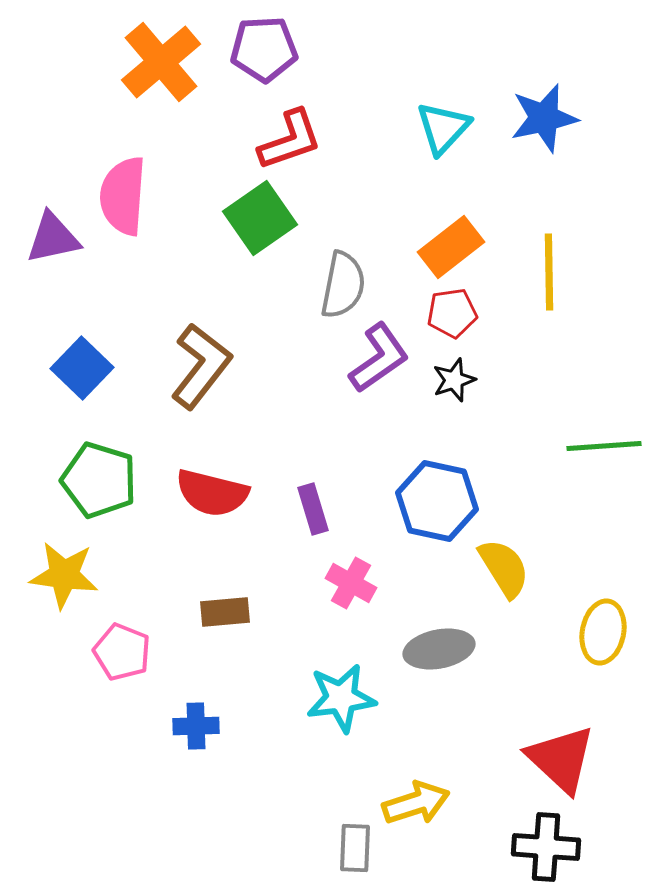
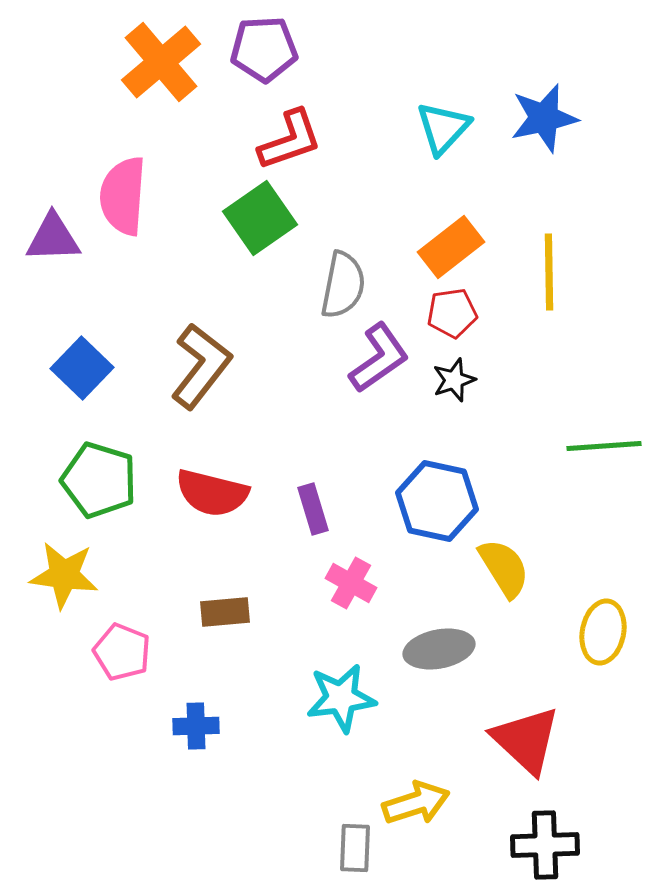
purple triangle: rotated 10 degrees clockwise
red triangle: moved 35 px left, 19 px up
black cross: moved 1 px left, 2 px up; rotated 6 degrees counterclockwise
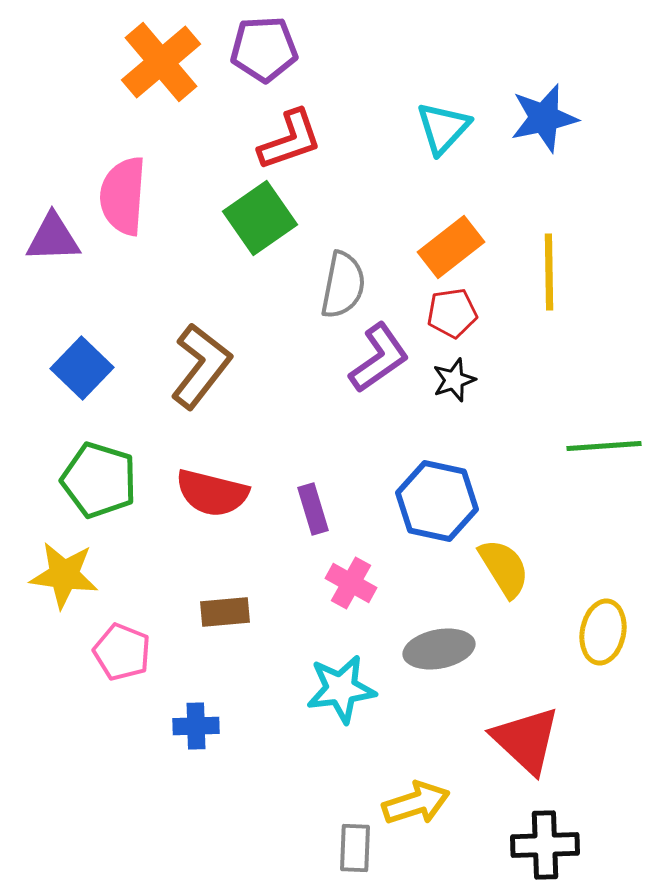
cyan star: moved 9 px up
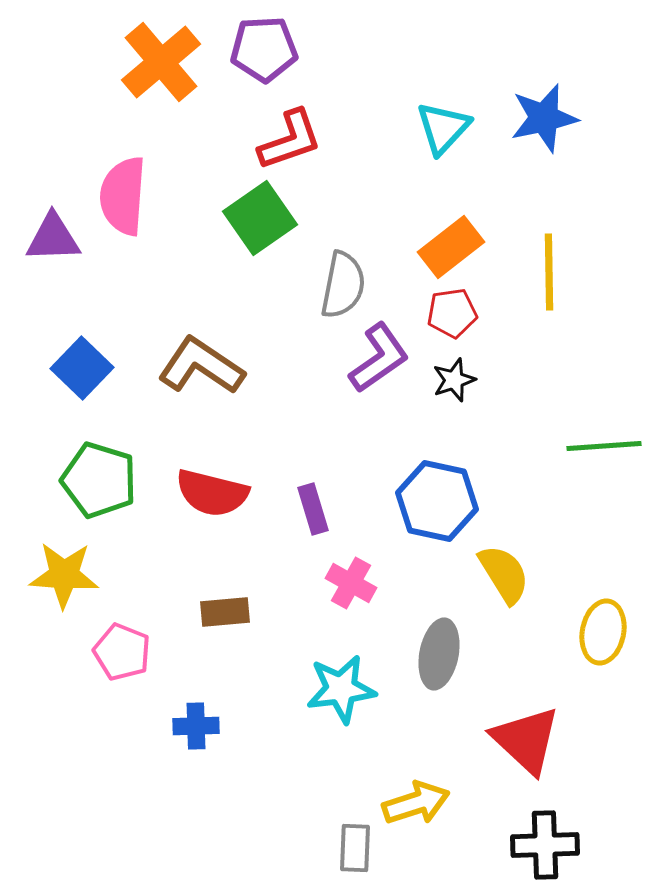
brown L-shape: rotated 94 degrees counterclockwise
yellow semicircle: moved 6 px down
yellow star: rotated 4 degrees counterclockwise
gray ellipse: moved 5 px down; rotated 68 degrees counterclockwise
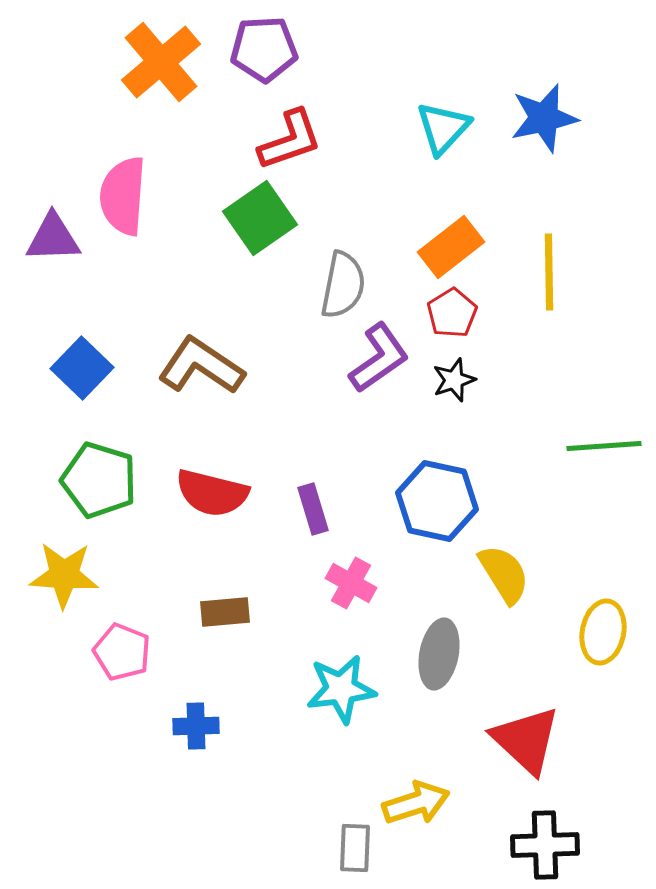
red pentagon: rotated 24 degrees counterclockwise
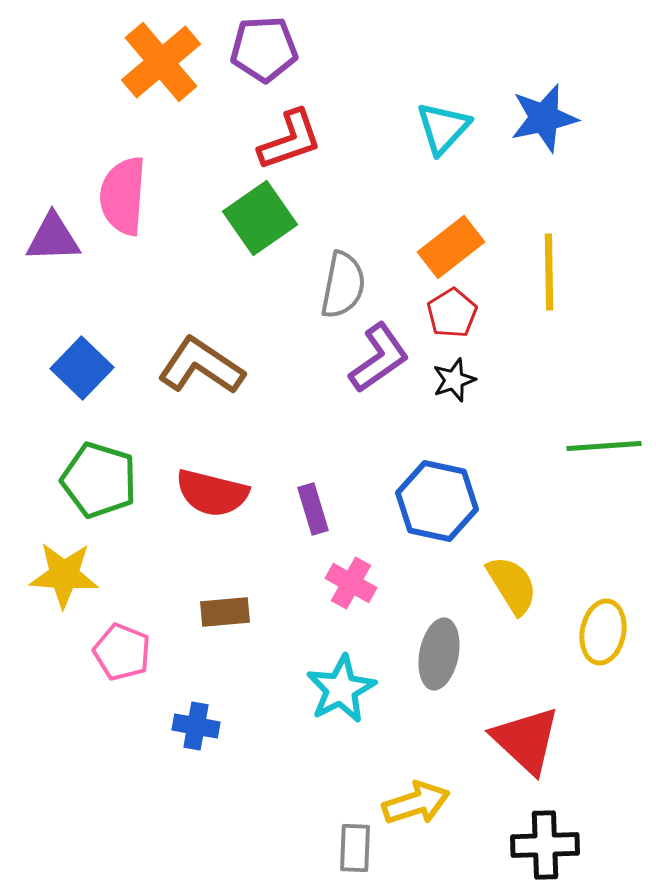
yellow semicircle: moved 8 px right, 11 px down
cyan star: rotated 20 degrees counterclockwise
blue cross: rotated 12 degrees clockwise
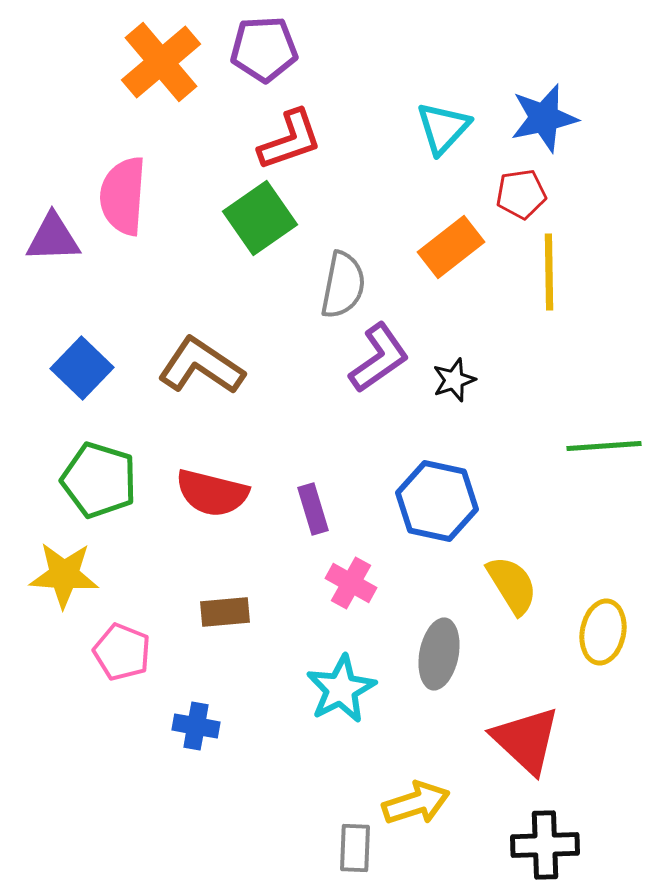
red pentagon: moved 69 px right, 119 px up; rotated 24 degrees clockwise
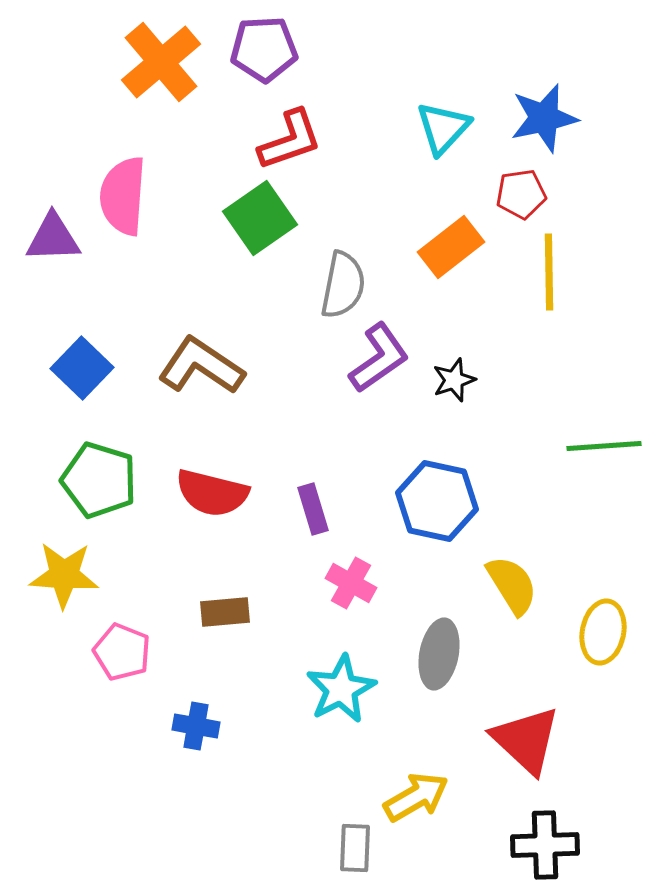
yellow arrow: moved 6 px up; rotated 12 degrees counterclockwise
